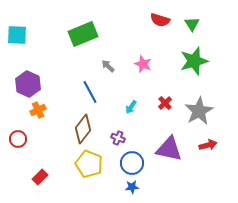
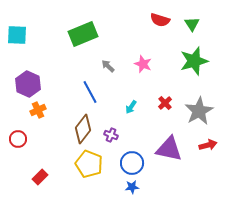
purple cross: moved 7 px left, 3 px up
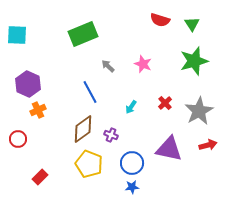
brown diamond: rotated 16 degrees clockwise
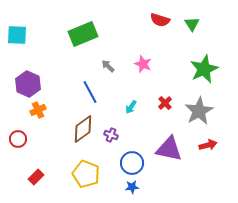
green star: moved 10 px right, 8 px down; rotated 8 degrees counterclockwise
yellow pentagon: moved 3 px left, 10 px down
red rectangle: moved 4 px left
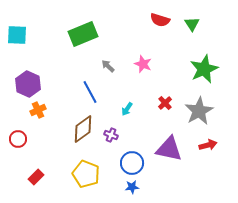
cyan arrow: moved 4 px left, 2 px down
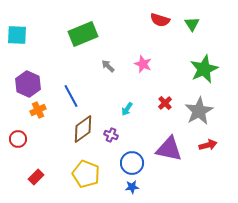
blue line: moved 19 px left, 4 px down
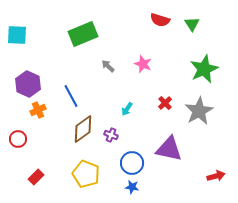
red arrow: moved 8 px right, 31 px down
blue star: rotated 16 degrees clockwise
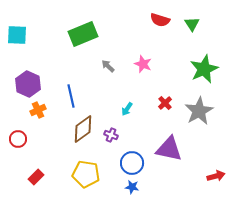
blue line: rotated 15 degrees clockwise
yellow pentagon: rotated 12 degrees counterclockwise
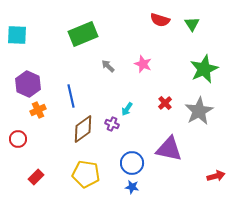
purple cross: moved 1 px right, 11 px up
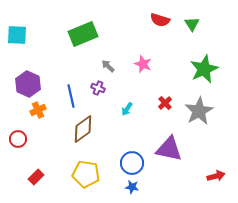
purple cross: moved 14 px left, 36 px up
